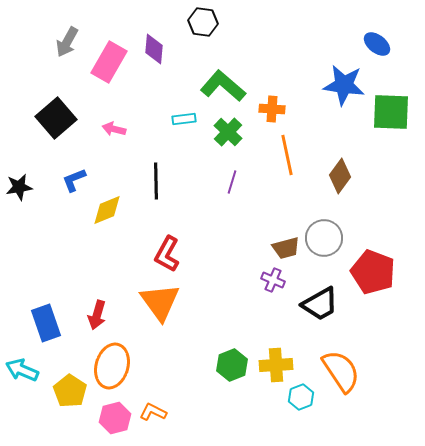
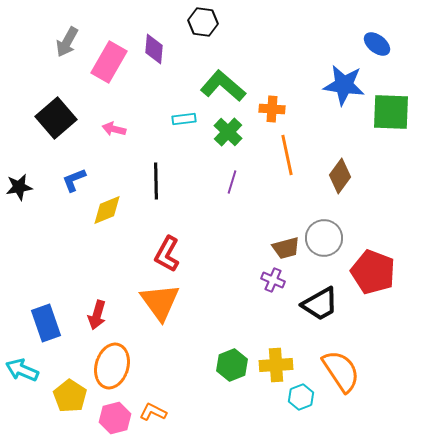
yellow pentagon: moved 5 px down
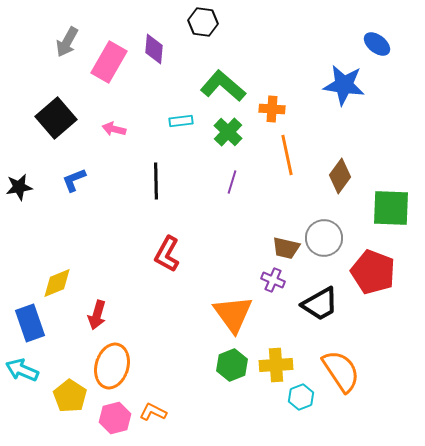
green square: moved 96 px down
cyan rectangle: moved 3 px left, 2 px down
yellow diamond: moved 50 px left, 73 px down
brown trapezoid: rotated 28 degrees clockwise
orange triangle: moved 73 px right, 12 px down
blue rectangle: moved 16 px left
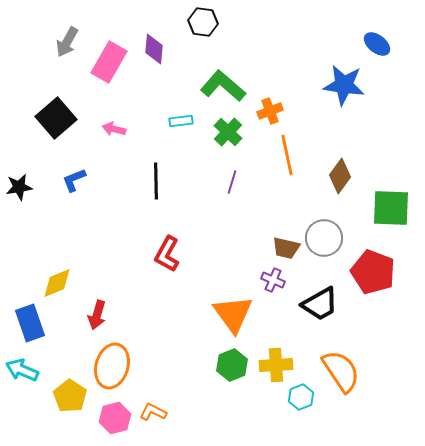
orange cross: moved 2 px left, 2 px down; rotated 25 degrees counterclockwise
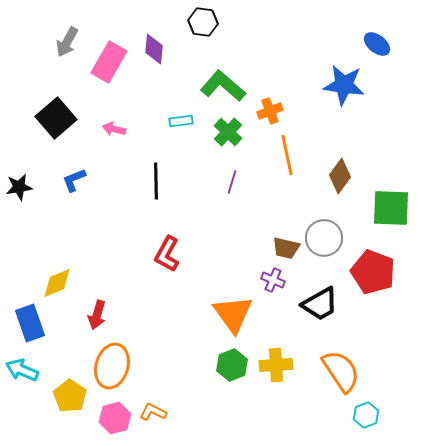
cyan hexagon: moved 65 px right, 18 px down
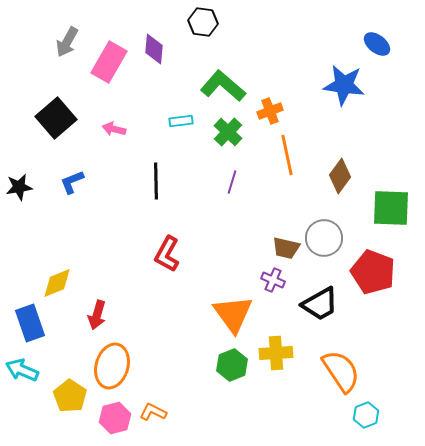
blue L-shape: moved 2 px left, 2 px down
yellow cross: moved 12 px up
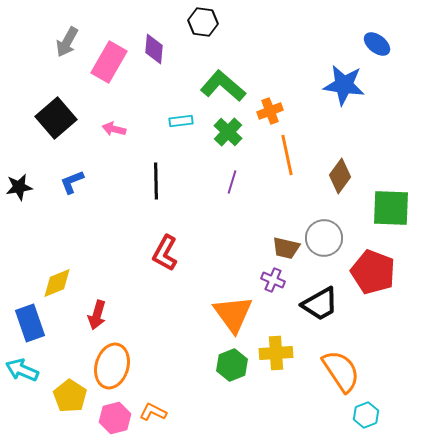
red L-shape: moved 2 px left, 1 px up
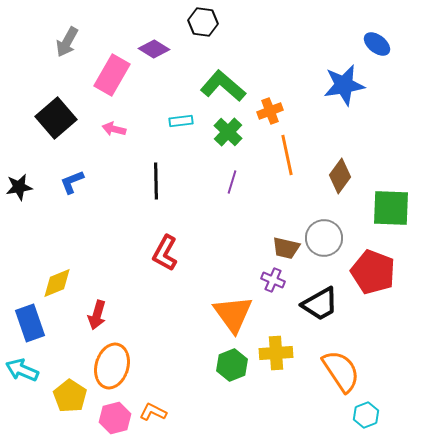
purple diamond: rotated 64 degrees counterclockwise
pink rectangle: moved 3 px right, 13 px down
blue star: rotated 18 degrees counterclockwise
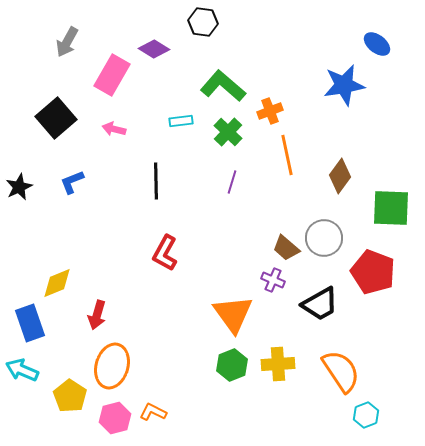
black star: rotated 16 degrees counterclockwise
brown trapezoid: rotated 28 degrees clockwise
yellow cross: moved 2 px right, 11 px down
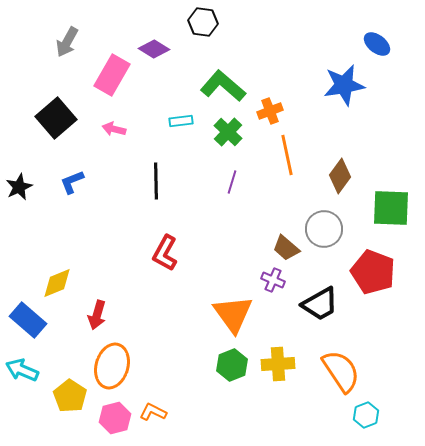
gray circle: moved 9 px up
blue rectangle: moved 2 px left, 3 px up; rotated 30 degrees counterclockwise
